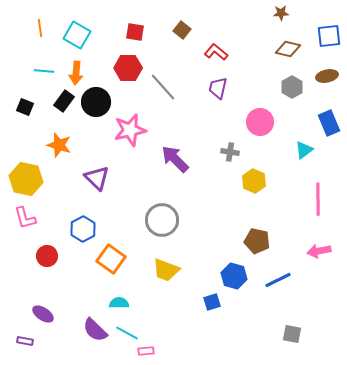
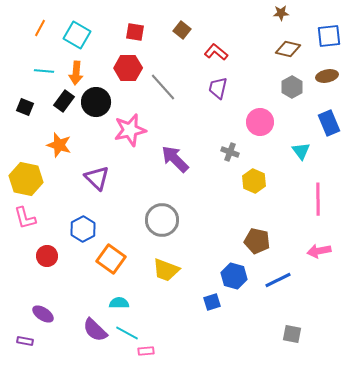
orange line at (40, 28): rotated 36 degrees clockwise
cyan triangle at (304, 150): moved 3 px left, 1 px down; rotated 30 degrees counterclockwise
gray cross at (230, 152): rotated 12 degrees clockwise
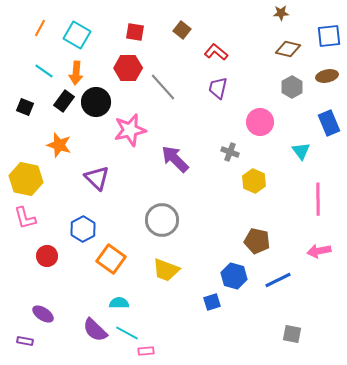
cyan line at (44, 71): rotated 30 degrees clockwise
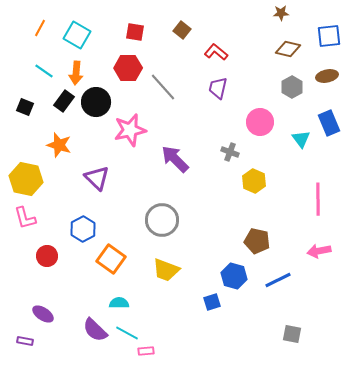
cyan triangle at (301, 151): moved 12 px up
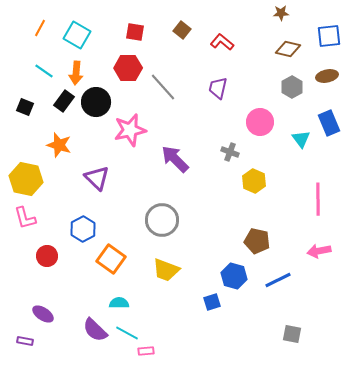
red L-shape at (216, 52): moved 6 px right, 10 px up
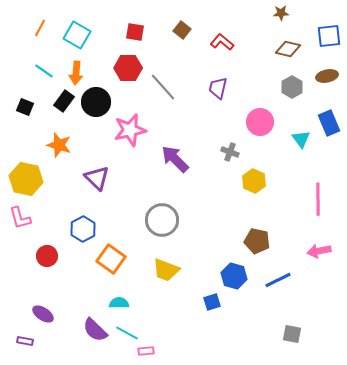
pink L-shape at (25, 218): moved 5 px left
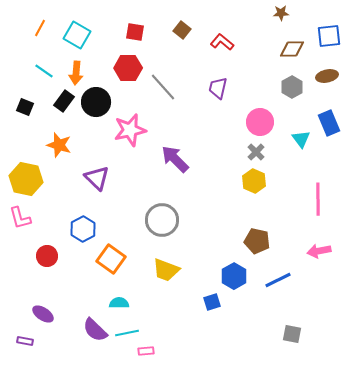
brown diamond at (288, 49): moved 4 px right; rotated 15 degrees counterclockwise
gray cross at (230, 152): moved 26 px right; rotated 24 degrees clockwise
blue hexagon at (234, 276): rotated 15 degrees clockwise
cyan line at (127, 333): rotated 40 degrees counterclockwise
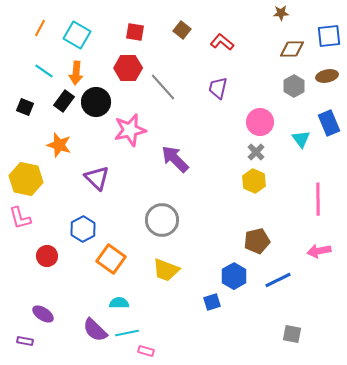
gray hexagon at (292, 87): moved 2 px right, 1 px up
brown pentagon at (257, 241): rotated 25 degrees counterclockwise
pink rectangle at (146, 351): rotated 21 degrees clockwise
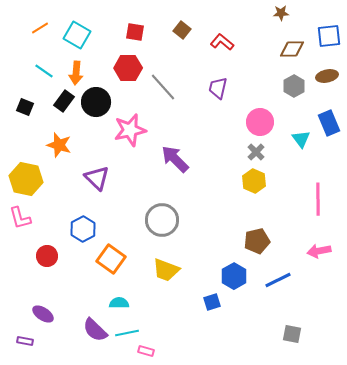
orange line at (40, 28): rotated 30 degrees clockwise
